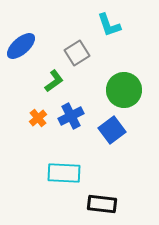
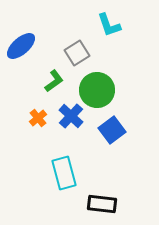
green circle: moved 27 px left
blue cross: rotated 20 degrees counterclockwise
cyan rectangle: rotated 72 degrees clockwise
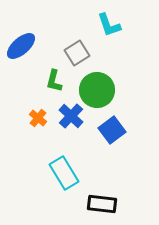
green L-shape: rotated 140 degrees clockwise
orange cross: rotated 12 degrees counterclockwise
cyan rectangle: rotated 16 degrees counterclockwise
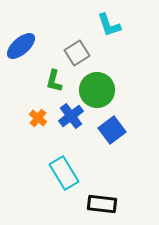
blue cross: rotated 10 degrees clockwise
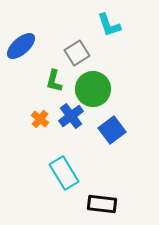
green circle: moved 4 px left, 1 px up
orange cross: moved 2 px right, 1 px down
